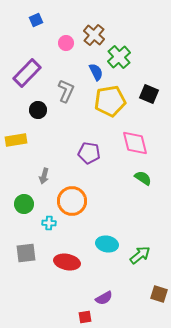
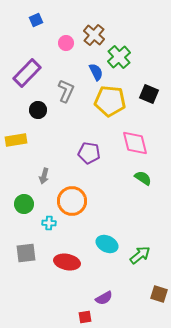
yellow pentagon: rotated 16 degrees clockwise
cyan ellipse: rotated 15 degrees clockwise
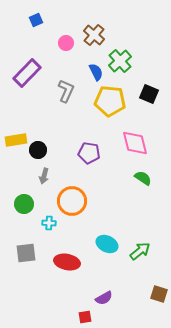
green cross: moved 1 px right, 4 px down
black circle: moved 40 px down
green arrow: moved 4 px up
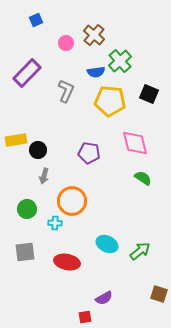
blue semicircle: rotated 108 degrees clockwise
green circle: moved 3 px right, 5 px down
cyan cross: moved 6 px right
gray square: moved 1 px left, 1 px up
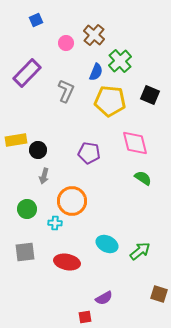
blue semicircle: rotated 60 degrees counterclockwise
black square: moved 1 px right, 1 px down
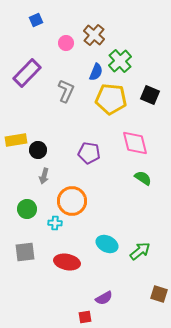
yellow pentagon: moved 1 px right, 2 px up
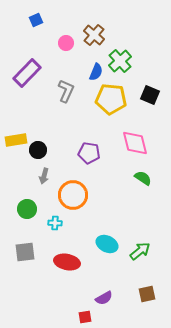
orange circle: moved 1 px right, 6 px up
brown square: moved 12 px left; rotated 30 degrees counterclockwise
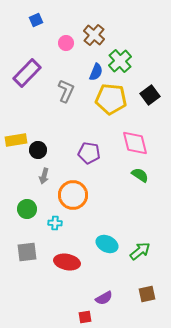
black square: rotated 30 degrees clockwise
green semicircle: moved 3 px left, 3 px up
gray square: moved 2 px right
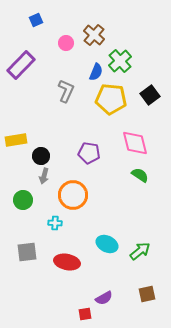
purple rectangle: moved 6 px left, 8 px up
black circle: moved 3 px right, 6 px down
green circle: moved 4 px left, 9 px up
red square: moved 3 px up
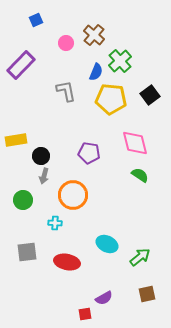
gray L-shape: rotated 35 degrees counterclockwise
green arrow: moved 6 px down
